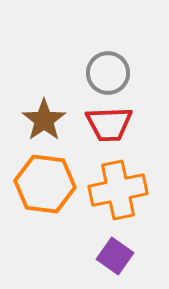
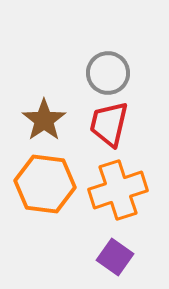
red trapezoid: rotated 105 degrees clockwise
orange cross: rotated 6 degrees counterclockwise
purple square: moved 1 px down
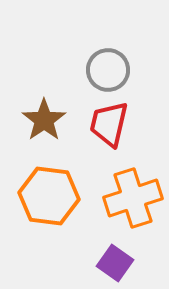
gray circle: moved 3 px up
orange hexagon: moved 4 px right, 12 px down
orange cross: moved 15 px right, 8 px down
purple square: moved 6 px down
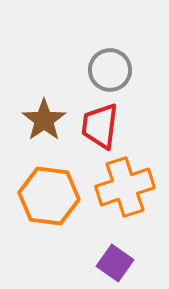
gray circle: moved 2 px right
red trapezoid: moved 9 px left, 2 px down; rotated 6 degrees counterclockwise
orange cross: moved 8 px left, 11 px up
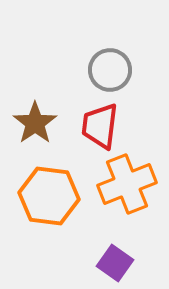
brown star: moved 9 px left, 3 px down
orange cross: moved 2 px right, 3 px up; rotated 4 degrees counterclockwise
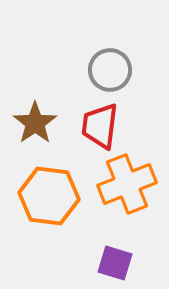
purple square: rotated 18 degrees counterclockwise
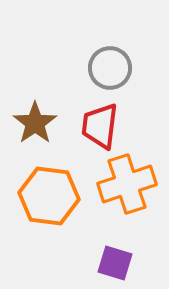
gray circle: moved 2 px up
orange cross: rotated 4 degrees clockwise
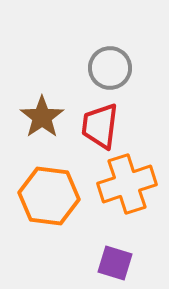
brown star: moved 7 px right, 6 px up
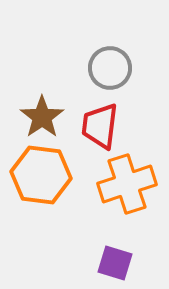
orange hexagon: moved 8 px left, 21 px up
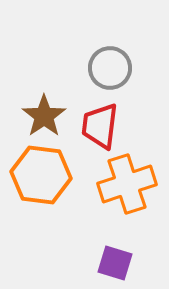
brown star: moved 2 px right, 1 px up
